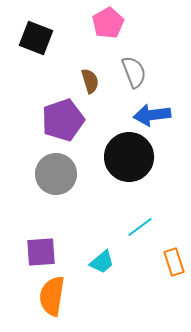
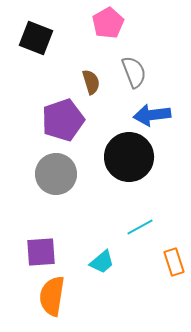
brown semicircle: moved 1 px right, 1 px down
cyan line: rotated 8 degrees clockwise
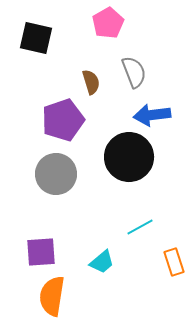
black square: rotated 8 degrees counterclockwise
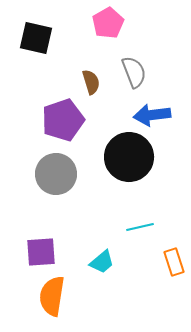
cyan line: rotated 16 degrees clockwise
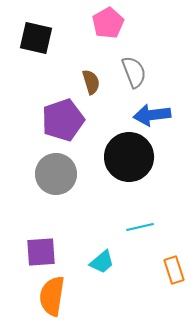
orange rectangle: moved 8 px down
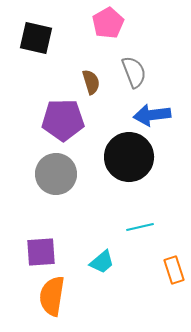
purple pentagon: rotated 18 degrees clockwise
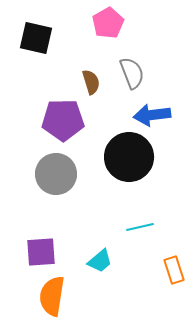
gray semicircle: moved 2 px left, 1 px down
cyan trapezoid: moved 2 px left, 1 px up
